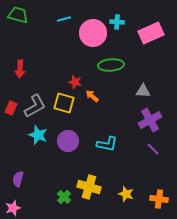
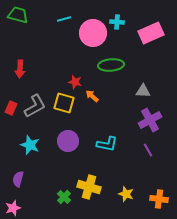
cyan star: moved 8 px left, 10 px down
purple line: moved 5 px left, 1 px down; rotated 16 degrees clockwise
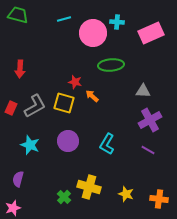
cyan L-shape: rotated 110 degrees clockwise
purple line: rotated 32 degrees counterclockwise
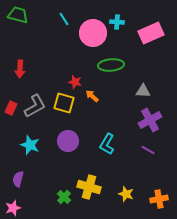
cyan line: rotated 72 degrees clockwise
orange cross: rotated 18 degrees counterclockwise
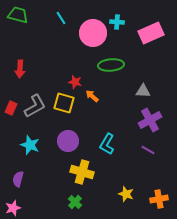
cyan line: moved 3 px left, 1 px up
yellow cross: moved 7 px left, 15 px up
green cross: moved 11 px right, 5 px down
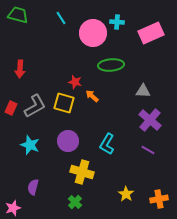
purple cross: rotated 20 degrees counterclockwise
purple semicircle: moved 15 px right, 8 px down
yellow star: rotated 14 degrees clockwise
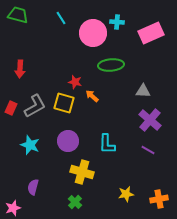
cyan L-shape: rotated 30 degrees counterclockwise
yellow star: rotated 28 degrees clockwise
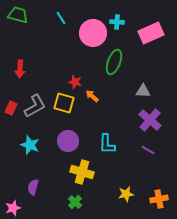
green ellipse: moved 3 px right, 3 px up; rotated 65 degrees counterclockwise
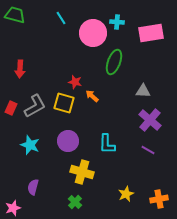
green trapezoid: moved 3 px left
pink rectangle: rotated 15 degrees clockwise
yellow star: rotated 14 degrees counterclockwise
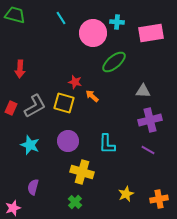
green ellipse: rotated 30 degrees clockwise
purple cross: rotated 35 degrees clockwise
